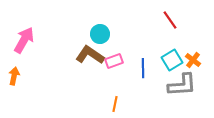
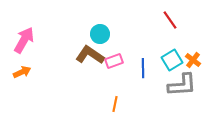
orange arrow: moved 8 px right, 4 px up; rotated 54 degrees clockwise
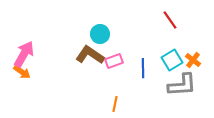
pink arrow: moved 14 px down
orange arrow: rotated 60 degrees clockwise
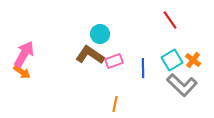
gray L-shape: rotated 48 degrees clockwise
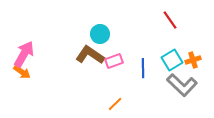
orange cross: rotated 35 degrees clockwise
orange line: rotated 35 degrees clockwise
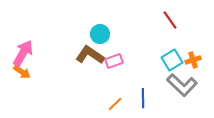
pink arrow: moved 1 px left, 1 px up
blue line: moved 30 px down
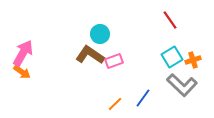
cyan square: moved 3 px up
blue line: rotated 36 degrees clockwise
